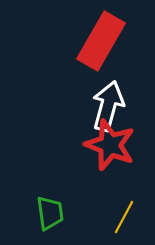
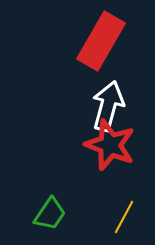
green trapezoid: moved 1 px down; rotated 42 degrees clockwise
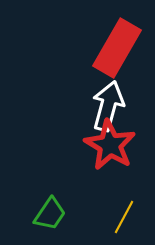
red rectangle: moved 16 px right, 7 px down
red star: rotated 9 degrees clockwise
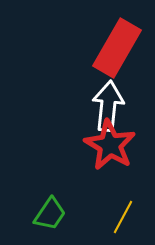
white arrow: rotated 9 degrees counterclockwise
yellow line: moved 1 px left
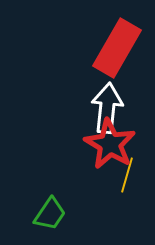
white arrow: moved 1 px left, 2 px down
red star: moved 1 px up
yellow line: moved 4 px right, 42 px up; rotated 12 degrees counterclockwise
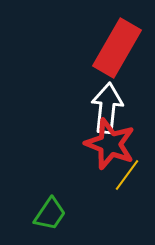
red star: rotated 9 degrees counterclockwise
yellow line: rotated 20 degrees clockwise
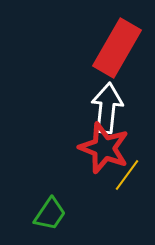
red star: moved 6 px left, 4 px down
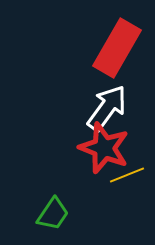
white arrow: rotated 30 degrees clockwise
yellow line: rotated 32 degrees clockwise
green trapezoid: moved 3 px right
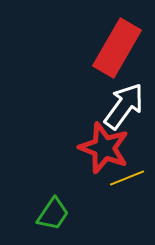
white arrow: moved 17 px right, 2 px up
yellow line: moved 3 px down
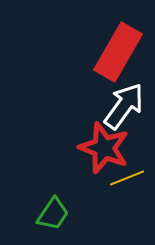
red rectangle: moved 1 px right, 4 px down
